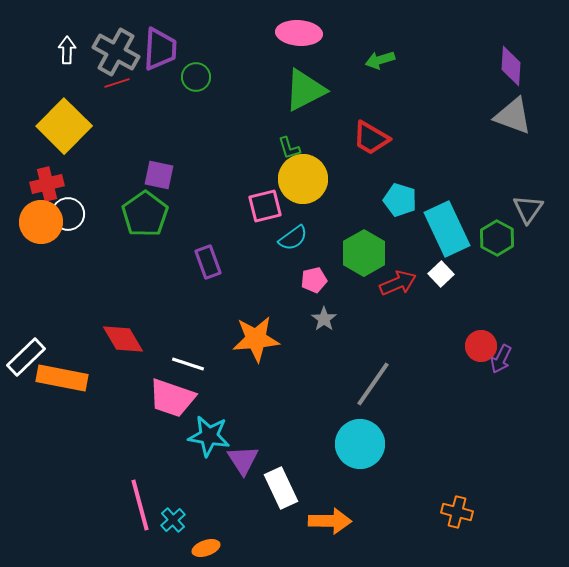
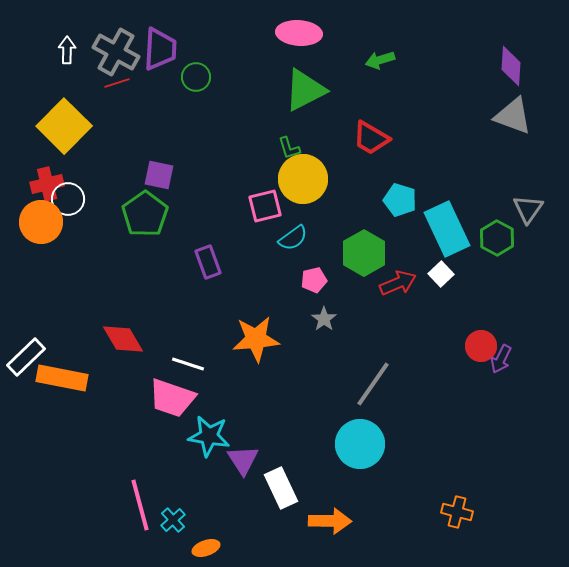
white circle at (68, 214): moved 15 px up
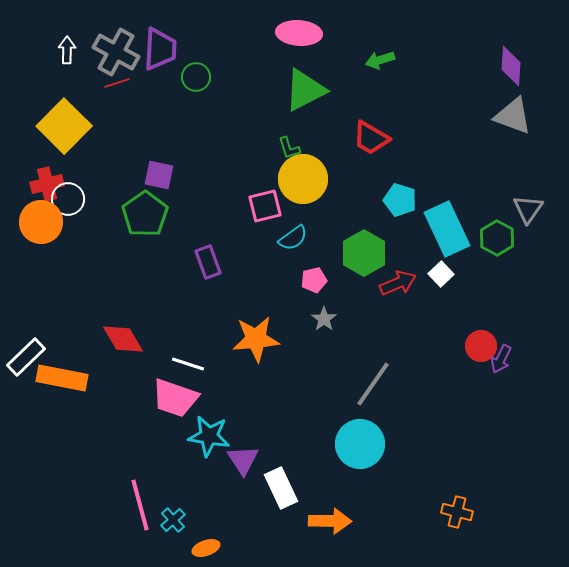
pink trapezoid at (172, 398): moved 3 px right
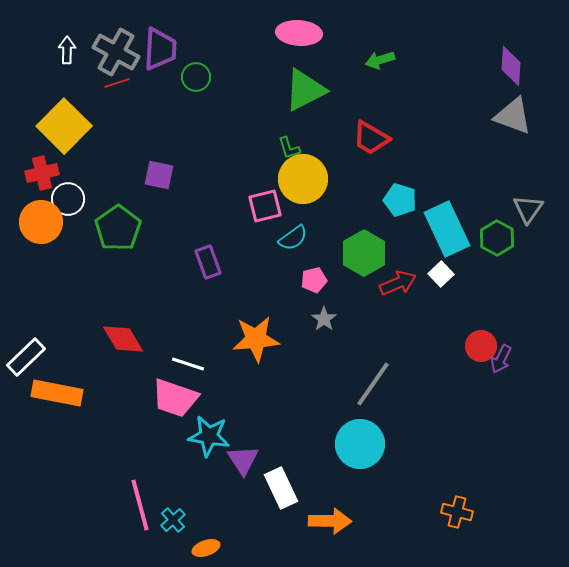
red cross at (47, 184): moved 5 px left, 11 px up
green pentagon at (145, 214): moved 27 px left, 14 px down
orange rectangle at (62, 378): moved 5 px left, 15 px down
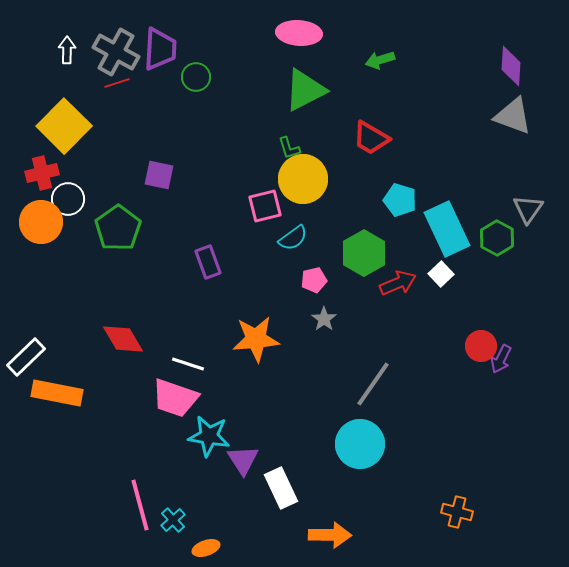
orange arrow at (330, 521): moved 14 px down
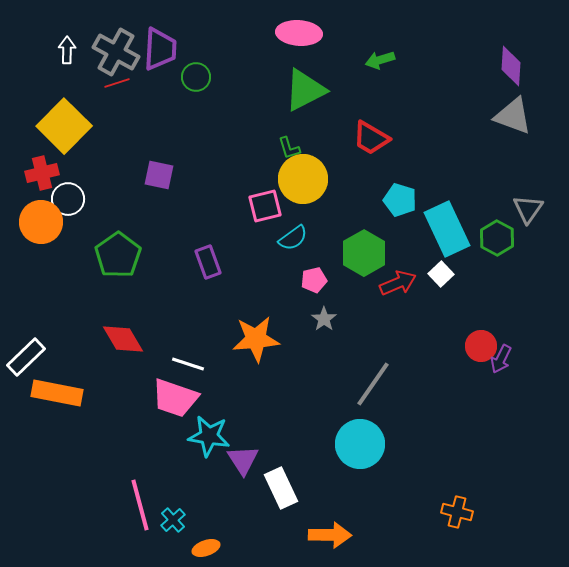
green pentagon at (118, 228): moved 27 px down
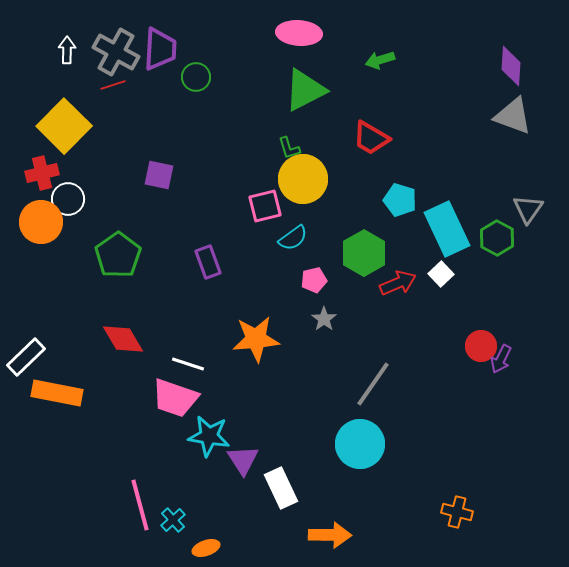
red line at (117, 83): moved 4 px left, 2 px down
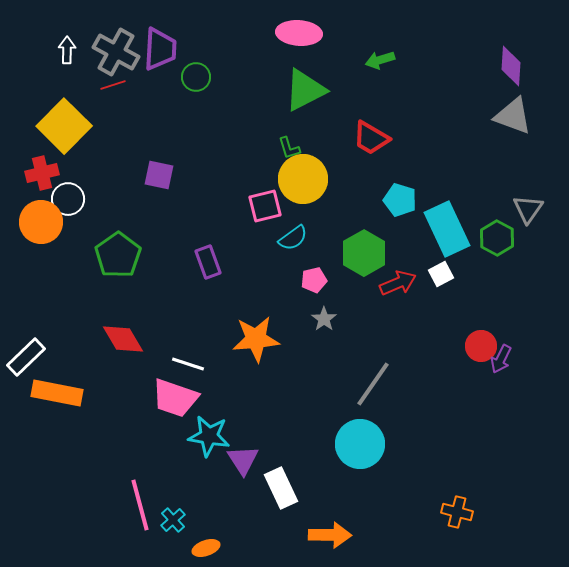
white square at (441, 274): rotated 15 degrees clockwise
